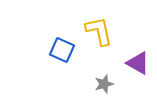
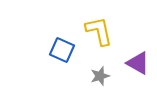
gray star: moved 4 px left, 8 px up
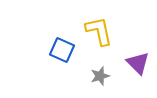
purple triangle: rotated 15 degrees clockwise
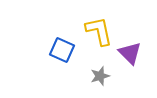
purple triangle: moved 8 px left, 10 px up
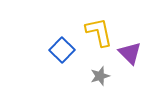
yellow L-shape: moved 1 px down
blue square: rotated 20 degrees clockwise
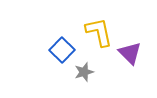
gray star: moved 16 px left, 4 px up
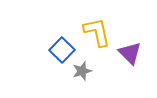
yellow L-shape: moved 2 px left
gray star: moved 2 px left, 1 px up
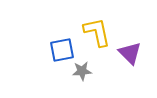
blue square: rotated 35 degrees clockwise
gray star: rotated 12 degrees clockwise
